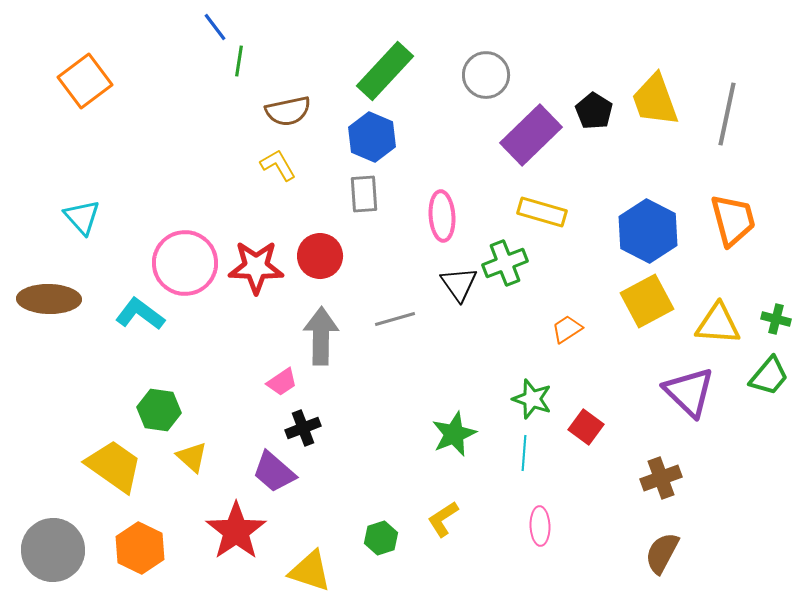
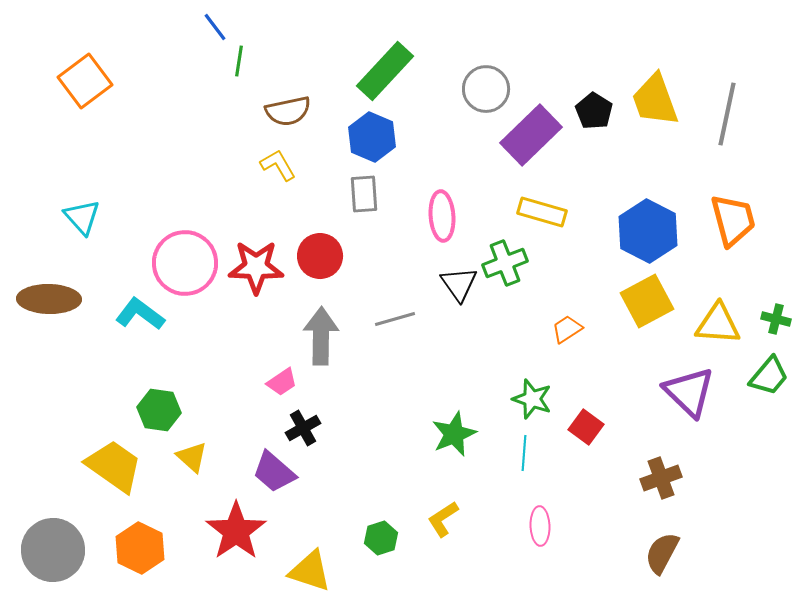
gray circle at (486, 75): moved 14 px down
black cross at (303, 428): rotated 8 degrees counterclockwise
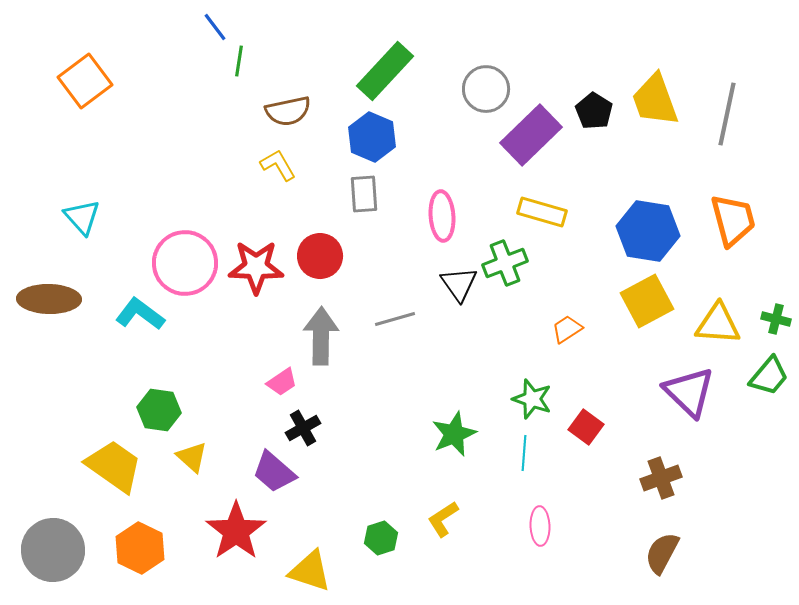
blue hexagon at (648, 231): rotated 18 degrees counterclockwise
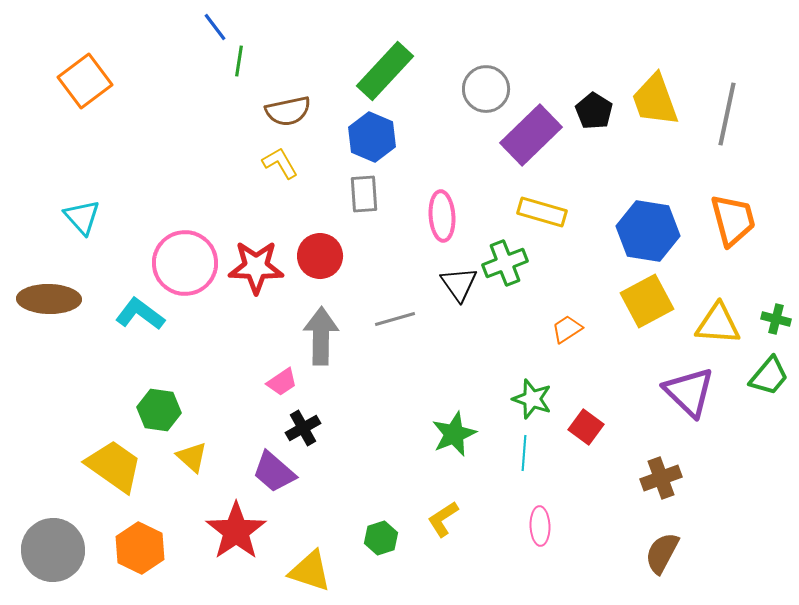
yellow L-shape at (278, 165): moved 2 px right, 2 px up
